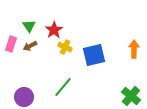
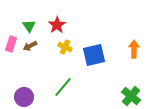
red star: moved 3 px right, 5 px up
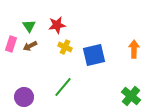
red star: rotated 24 degrees clockwise
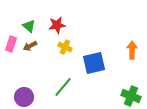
green triangle: rotated 16 degrees counterclockwise
orange arrow: moved 2 px left, 1 px down
blue square: moved 8 px down
green cross: rotated 18 degrees counterclockwise
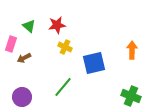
brown arrow: moved 6 px left, 12 px down
purple circle: moved 2 px left
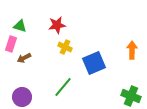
green triangle: moved 9 px left; rotated 24 degrees counterclockwise
blue square: rotated 10 degrees counterclockwise
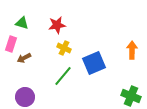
green triangle: moved 2 px right, 3 px up
yellow cross: moved 1 px left, 1 px down
green line: moved 11 px up
purple circle: moved 3 px right
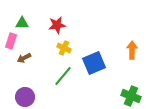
green triangle: rotated 16 degrees counterclockwise
pink rectangle: moved 3 px up
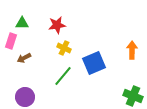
green cross: moved 2 px right
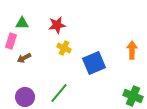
green line: moved 4 px left, 17 px down
